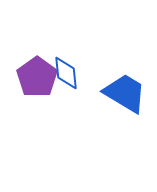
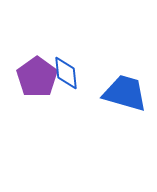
blue trapezoid: rotated 15 degrees counterclockwise
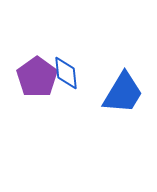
blue trapezoid: moved 2 px left; rotated 105 degrees clockwise
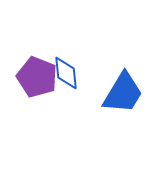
purple pentagon: rotated 15 degrees counterclockwise
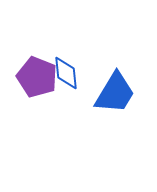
blue trapezoid: moved 8 px left
